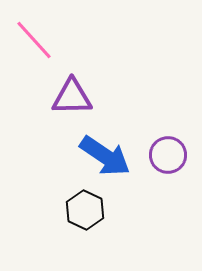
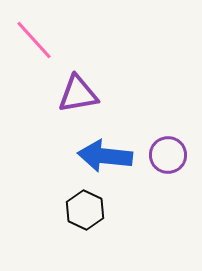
purple triangle: moved 6 px right, 3 px up; rotated 9 degrees counterclockwise
blue arrow: rotated 152 degrees clockwise
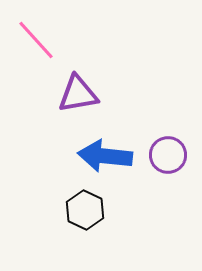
pink line: moved 2 px right
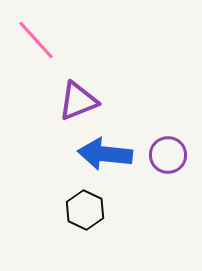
purple triangle: moved 7 px down; rotated 12 degrees counterclockwise
blue arrow: moved 2 px up
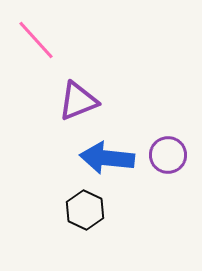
blue arrow: moved 2 px right, 4 px down
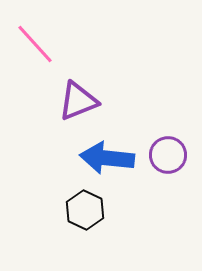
pink line: moved 1 px left, 4 px down
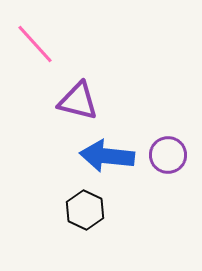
purple triangle: rotated 36 degrees clockwise
blue arrow: moved 2 px up
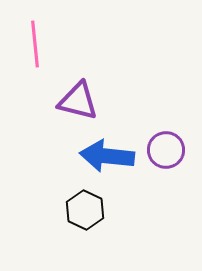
pink line: rotated 36 degrees clockwise
purple circle: moved 2 px left, 5 px up
